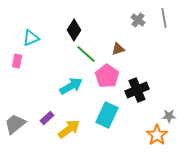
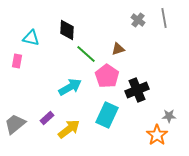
black diamond: moved 7 px left; rotated 30 degrees counterclockwise
cyan triangle: rotated 36 degrees clockwise
cyan arrow: moved 1 px left, 1 px down
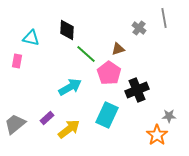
gray cross: moved 1 px right, 8 px down
pink pentagon: moved 2 px right, 3 px up
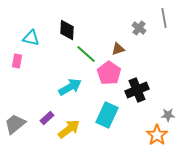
gray star: moved 1 px left, 1 px up
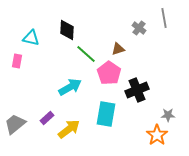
cyan rectangle: moved 1 px left, 1 px up; rotated 15 degrees counterclockwise
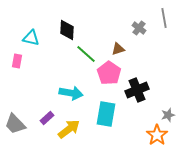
cyan arrow: moved 1 px right, 6 px down; rotated 40 degrees clockwise
gray star: rotated 16 degrees counterclockwise
gray trapezoid: rotated 95 degrees counterclockwise
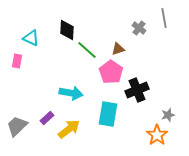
cyan triangle: rotated 12 degrees clockwise
green line: moved 1 px right, 4 px up
pink pentagon: moved 2 px right, 1 px up
cyan rectangle: moved 2 px right
gray trapezoid: moved 2 px right, 2 px down; rotated 90 degrees clockwise
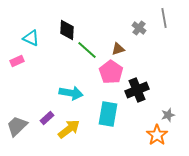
pink rectangle: rotated 56 degrees clockwise
